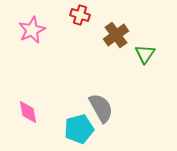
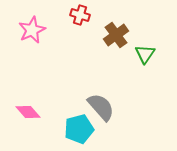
gray semicircle: moved 1 px up; rotated 12 degrees counterclockwise
pink diamond: rotated 30 degrees counterclockwise
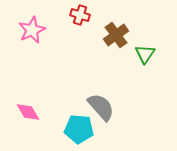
pink diamond: rotated 10 degrees clockwise
cyan pentagon: rotated 20 degrees clockwise
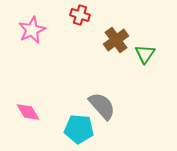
brown cross: moved 5 px down
gray semicircle: moved 1 px right, 1 px up
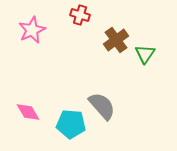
cyan pentagon: moved 8 px left, 5 px up
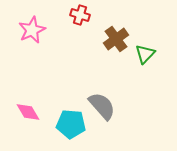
brown cross: moved 1 px up
green triangle: rotated 10 degrees clockwise
